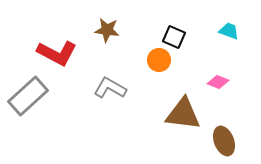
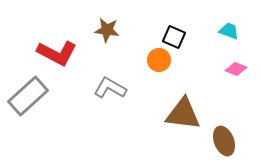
pink diamond: moved 18 px right, 13 px up
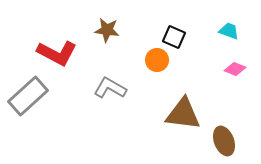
orange circle: moved 2 px left
pink diamond: moved 1 px left
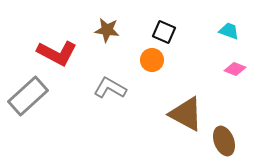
black square: moved 10 px left, 5 px up
orange circle: moved 5 px left
brown triangle: moved 3 px right; rotated 21 degrees clockwise
